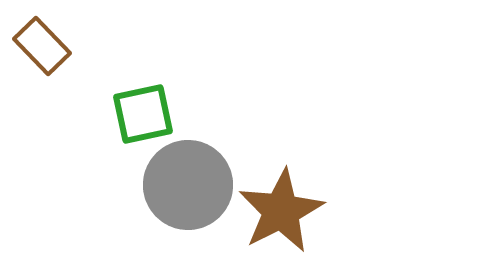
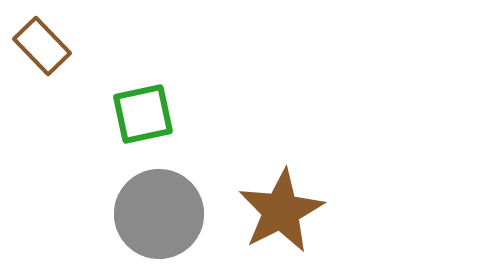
gray circle: moved 29 px left, 29 px down
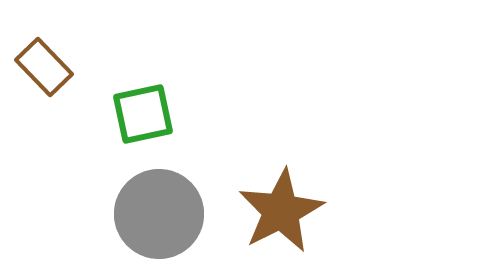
brown rectangle: moved 2 px right, 21 px down
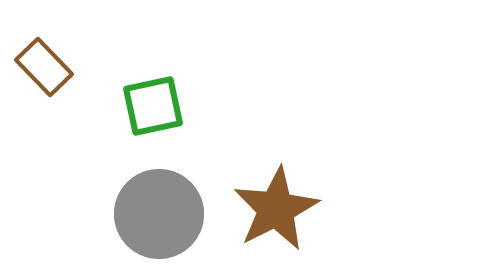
green square: moved 10 px right, 8 px up
brown star: moved 5 px left, 2 px up
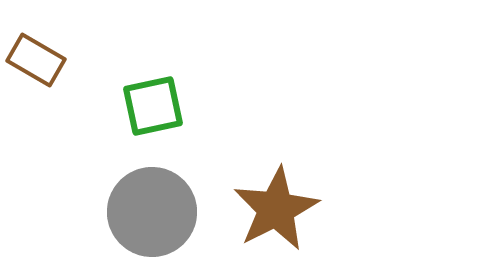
brown rectangle: moved 8 px left, 7 px up; rotated 16 degrees counterclockwise
gray circle: moved 7 px left, 2 px up
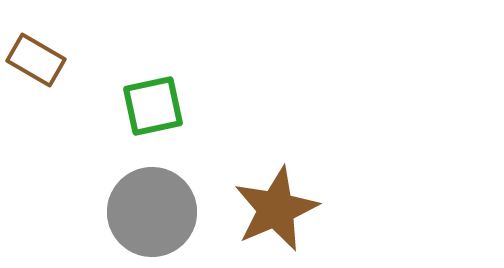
brown star: rotated 4 degrees clockwise
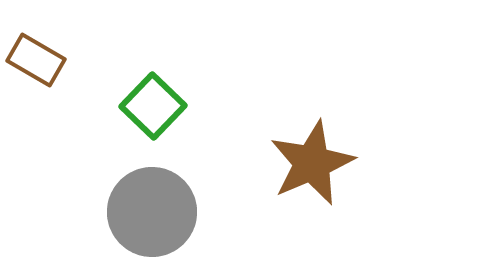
green square: rotated 34 degrees counterclockwise
brown star: moved 36 px right, 46 px up
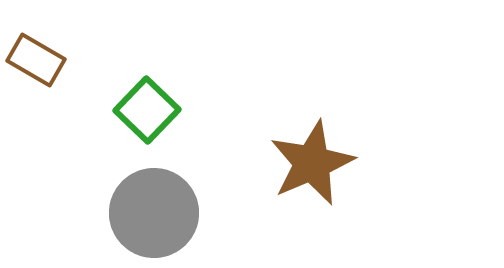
green square: moved 6 px left, 4 px down
gray circle: moved 2 px right, 1 px down
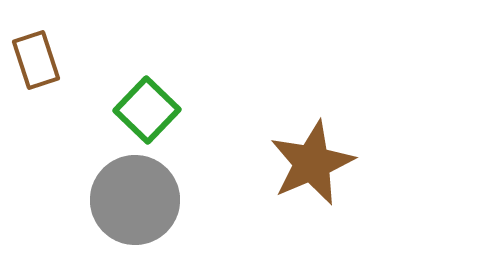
brown rectangle: rotated 42 degrees clockwise
gray circle: moved 19 px left, 13 px up
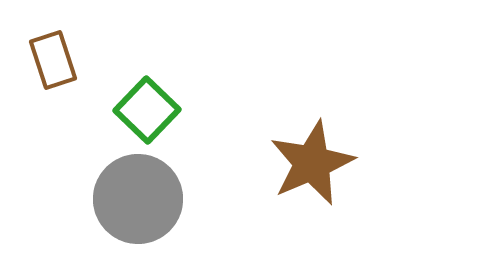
brown rectangle: moved 17 px right
gray circle: moved 3 px right, 1 px up
